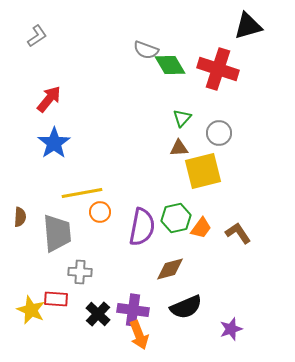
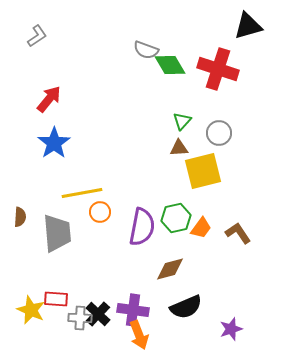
green triangle: moved 3 px down
gray cross: moved 46 px down
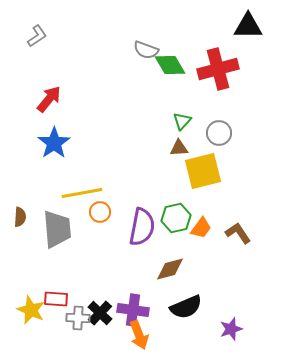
black triangle: rotated 16 degrees clockwise
red cross: rotated 33 degrees counterclockwise
gray trapezoid: moved 4 px up
black cross: moved 2 px right, 1 px up
gray cross: moved 2 px left
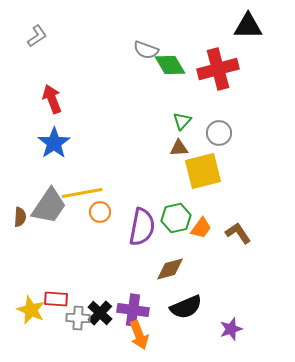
red arrow: moved 3 px right; rotated 60 degrees counterclockwise
gray trapezoid: moved 8 px left, 23 px up; rotated 39 degrees clockwise
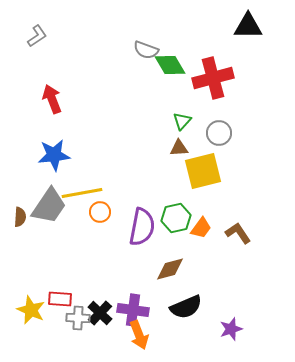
red cross: moved 5 px left, 9 px down
blue star: moved 12 px down; rotated 28 degrees clockwise
red rectangle: moved 4 px right
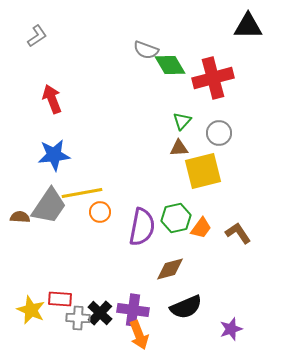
brown semicircle: rotated 90 degrees counterclockwise
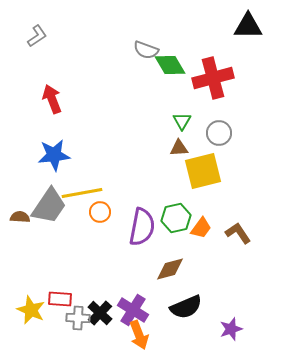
green triangle: rotated 12 degrees counterclockwise
purple cross: rotated 24 degrees clockwise
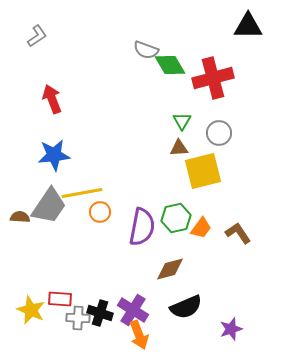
black cross: rotated 25 degrees counterclockwise
